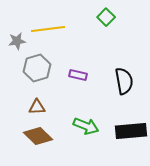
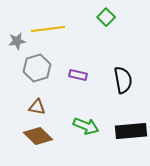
black semicircle: moved 1 px left, 1 px up
brown triangle: rotated 12 degrees clockwise
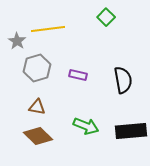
gray star: rotated 30 degrees counterclockwise
